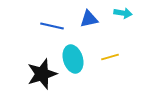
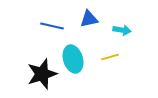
cyan arrow: moved 1 px left, 17 px down
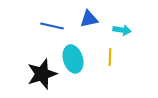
yellow line: rotated 72 degrees counterclockwise
